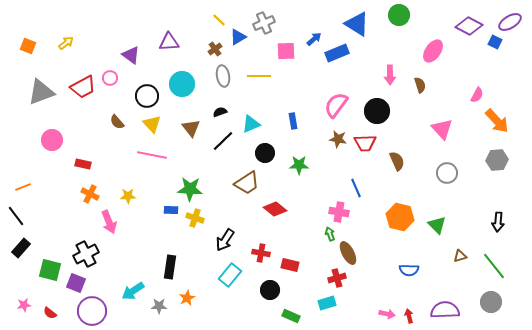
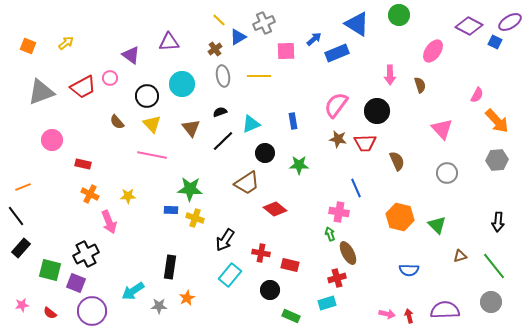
pink star at (24, 305): moved 2 px left
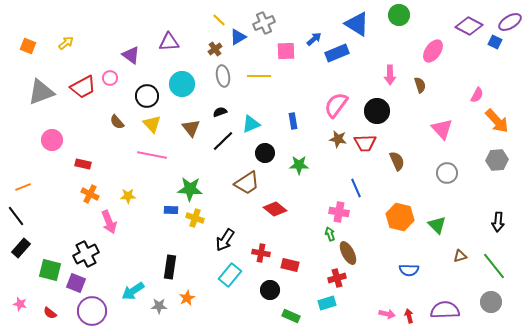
pink star at (22, 305): moved 2 px left, 1 px up; rotated 24 degrees clockwise
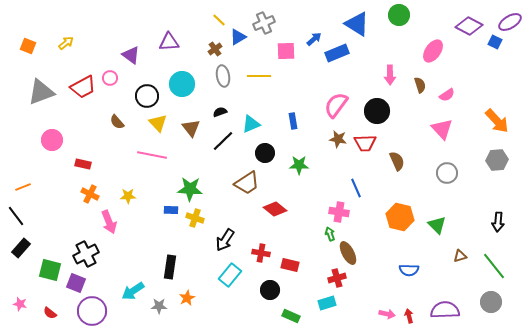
pink semicircle at (477, 95): moved 30 px left; rotated 28 degrees clockwise
yellow triangle at (152, 124): moved 6 px right, 1 px up
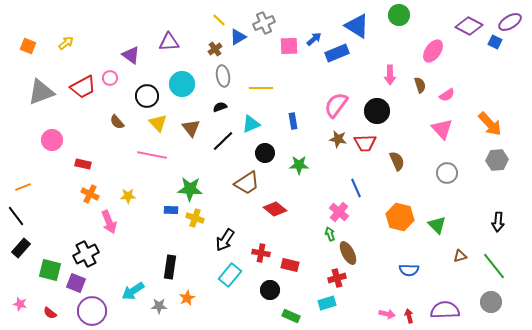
blue triangle at (357, 24): moved 2 px down
pink square at (286, 51): moved 3 px right, 5 px up
yellow line at (259, 76): moved 2 px right, 12 px down
black semicircle at (220, 112): moved 5 px up
orange arrow at (497, 121): moved 7 px left, 3 px down
pink cross at (339, 212): rotated 30 degrees clockwise
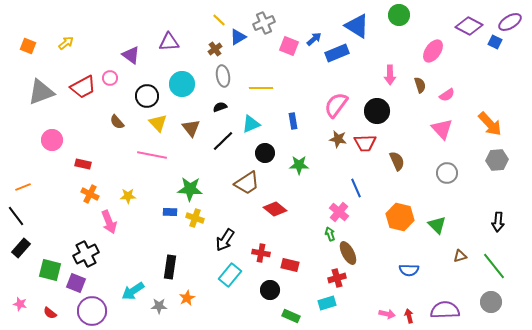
pink square at (289, 46): rotated 24 degrees clockwise
blue rectangle at (171, 210): moved 1 px left, 2 px down
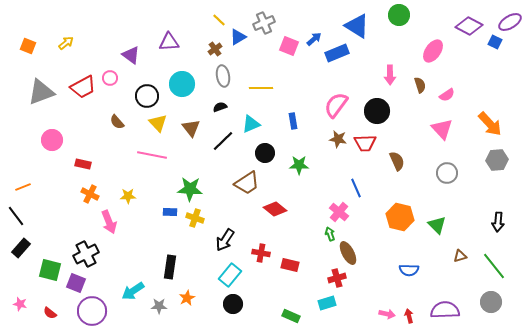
black circle at (270, 290): moved 37 px left, 14 px down
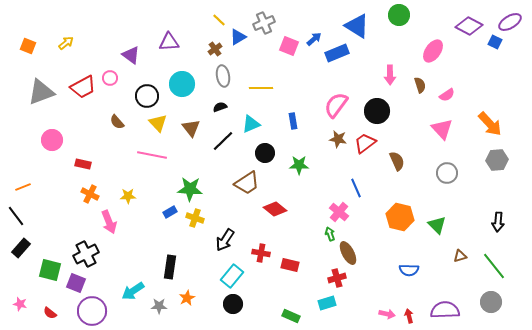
red trapezoid at (365, 143): rotated 145 degrees clockwise
blue rectangle at (170, 212): rotated 32 degrees counterclockwise
cyan rectangle at (230, 275): moved 2 px right, 1 px down
